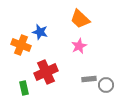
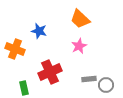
blue star: moved 1 px left, 1 px up
orange cross: moved 6 px left, 4 px down
red cross: moved 4 px right
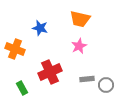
orange trapezoid: rotated 30 degrees counterclockwise
blue star: moved 1 px right, 3 px up
gray rectangle: moved 2 px left
green rectangle: moved 2 px left; rotated 16 degrees counterclockwise
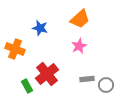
orange trapezoid: rotated 55 degrees counterclockwise
red cross: moved 3 px left, 2 px down; rotated 15 degrees counterclockwise
green rectangle: moved 5 px right, 2 px up
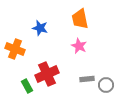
orange trapezoid: rotated 120 degrees clockwise
pink star: rotated 21 degrees counterclockwise
red cross: rotated 15 degrees clockwise
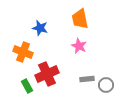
orange cross: moved 8 px right, 3 px down
